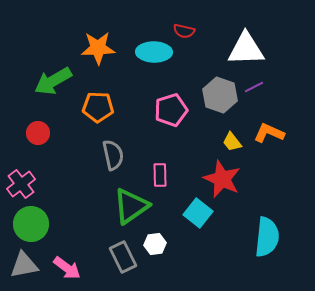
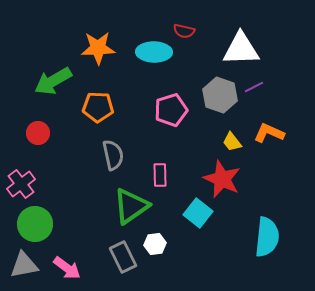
white triangle: moved 5 px left
green circle: moved 4 px right
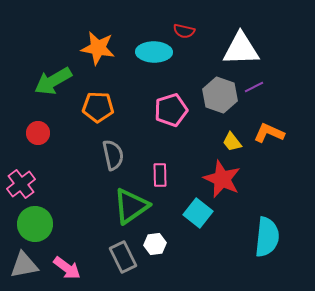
orange star: rotated 12 degrees clockwise
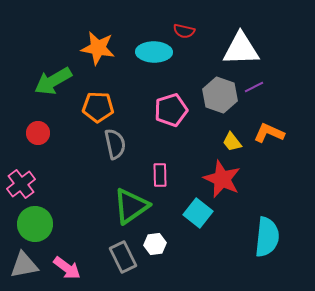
gray semicircle: moved 2 px right, 11 px up
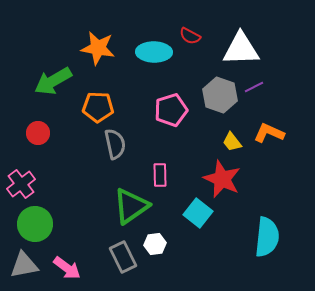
red semicircle: moved 6 px right, 5 px down; rotated 15 degrees clockwise
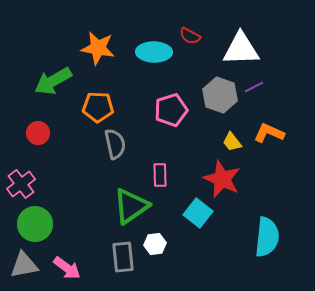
gray rectangle: rotated 20 degrees clockwise
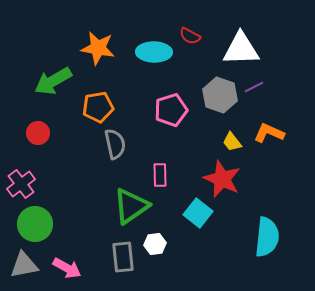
orange pentagon: rotated 12 degrees counterclockwise
pink arrow: rotated 8 degrees counterclockwise
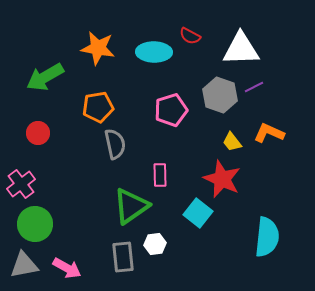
green arrow: moved 8 px left, 4 px up
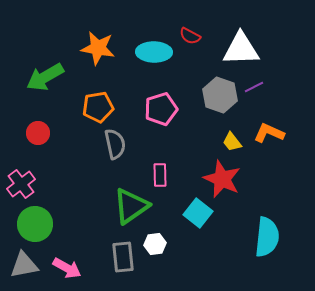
pink pentagon: moved 10 px left, 1 px up
